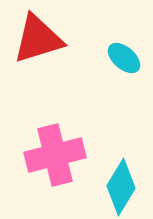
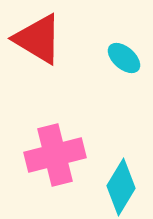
red triangle: rotated 48 degrees clockwise
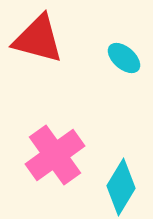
red triangle: rotated 16 degrees counterclockwise
pink cross: rotated 22 degrees counterclockwise
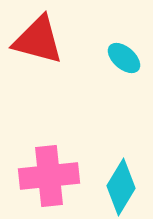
red triangle: moved 1 px down
pink cross: moved 6 px left, 21 px down; rotated 30 degrees clockwise
